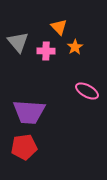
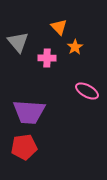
pink cross: moved 1 px right, 7 px down
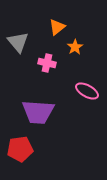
orange triangle: moved 2 px left; rotated 36 degrees clockwise
pink cross: moved 5 px down; rotated 12 degrees clockwise
purple trapezoid: moved 9 px right
red pentagon: moved 4 px left, 2 px down
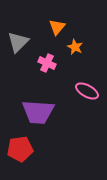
orange triangle: rotated 12 degrees counterclockwise
gray triangle: rotated 25 degrees clockwise
orange star: rotated 14 degrees counterclockwise
pink cross: rotated 12 degrees clockwise
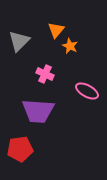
orange triangle: moved 1 px left, 3 px down
gray triangle: moved 1 px right, 1 px up
orange star: moved 5 px left, 1 px up
pink cross: moved 2 px left, 11 px down
purple trapezoid: moved 1 px up
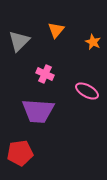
orange star: moved 23 px right, 4 px up
red pentagon: moved 4 px down
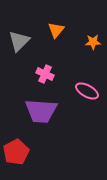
orange star: rotated 28 degrees counterclockwise
purple trapezoid: moved 3 px right
red pentagon: moved 4 px left, 1 px up; rotated 20 degrees counterclockwise
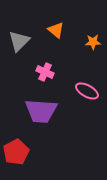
orange triangle: rotated 30 degrees counterclockwise
pink cross: moved 2 px up
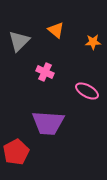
purple trapezoid: moved 7 px right, 12 px down
